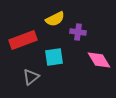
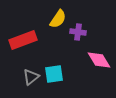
yellow semicircle: moved 3 px right; rotated 30 degrees counterclockwise
cyan square: moved 17 px down
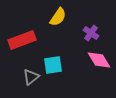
yellow semicircle: moved 2 px up
purple cross: moved 13 px right, 1 px down; rotated 28 degrees clockwise
red rectangle: moved 1 px left
cyan square: moved 1 px left, 9 px up
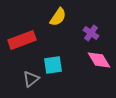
gray triangle: moved 2 px down
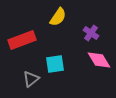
cyan square: moved 2 px right, 1 px up
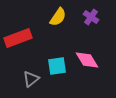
purple cross: moved 16 px up
red rectangle: moved 4 px left, 2 px up
pink diamond: moved 12 px left
cyan square: moved 2 px right, 2 px down
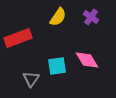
gray triangle: rotated 18 degrees counterclockwise
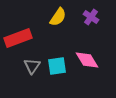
gray triangle: moved 1 px right, 13 px up
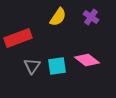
pink diamond: rotated 20 degrees counterclockwise
